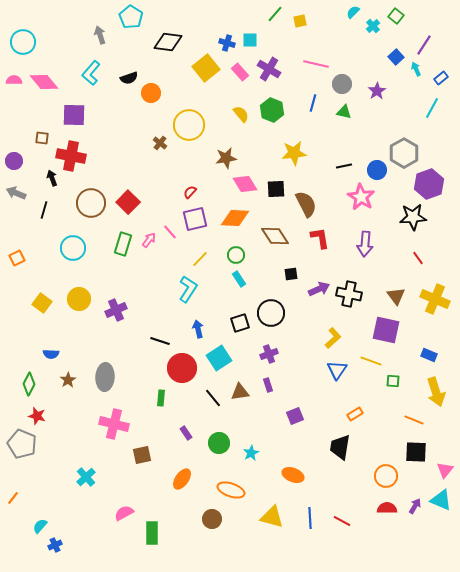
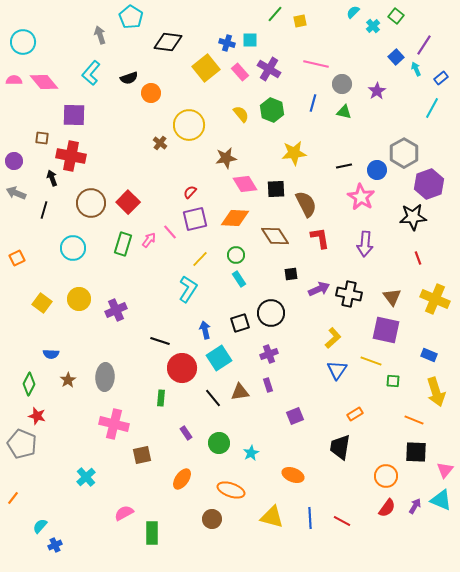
red line at (418, 258): rotated 16 degrees clockwise
brown triangle at (396, 296): moved 4 px left, 1 px down
blue arrow at (198, 329): moved 7 px right, 1 px down
red semicircle at (387, 508): rotated 126 degrees clockwise
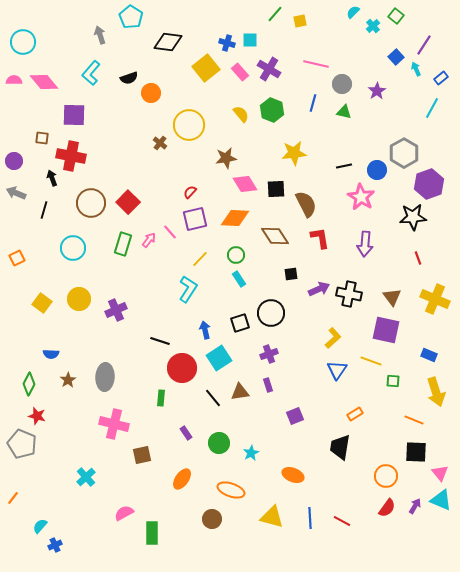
pink triangle at (445, 470): moved 5 px left, 3 px down; rotated 18 degrees counterclockwise
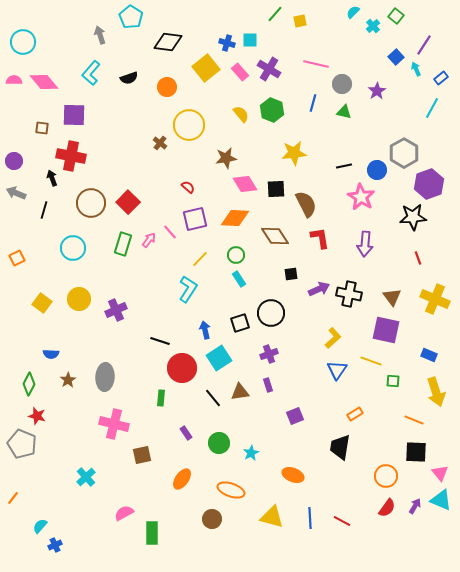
orange circle at (151, 93): moved 16 px right, 6 px up
brown square at (42, 138): moved 10 px up
red semicircle at (190, 192): moved 2 px left, 5 px up; rotated 88 degrees clockwise
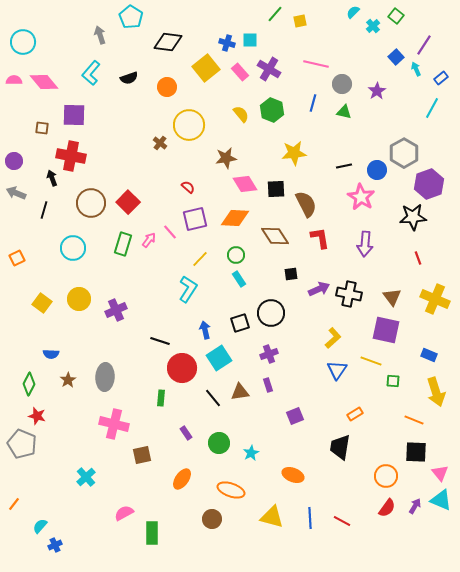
orange line at (13, 498): moved 1 px right, 6 px down
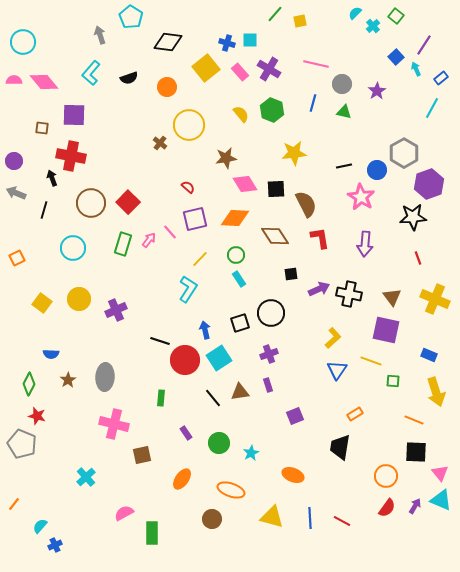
cyan semicircle at (353, 12): moved 2 px right, 1 px down
red circle at (182, 368): moved 3 px right, 8 px up
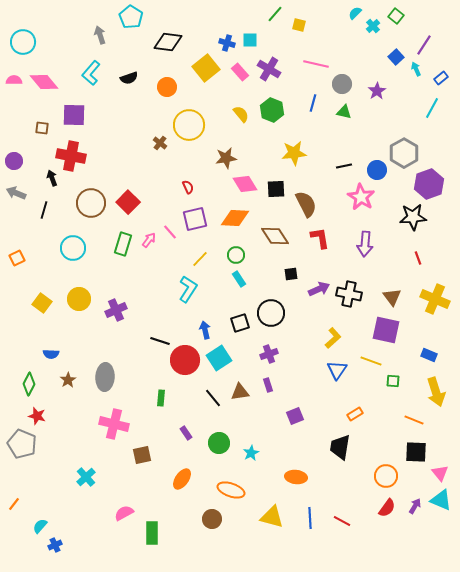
yellow square at (300, 21): moved 1 px left, 4 px down; rotated 24 degrees clockwise
red semicircle at (188, 187): rotated 24 degrees clockwise
orange ellipse at (293, 475): moved 3 px right, 2 px down; rotated 15 degrees counterclockwise
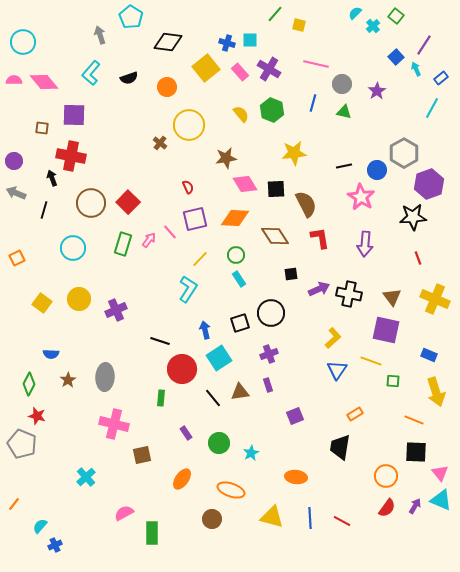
red circle at (185, 360): moved 3 px left, 9 px down
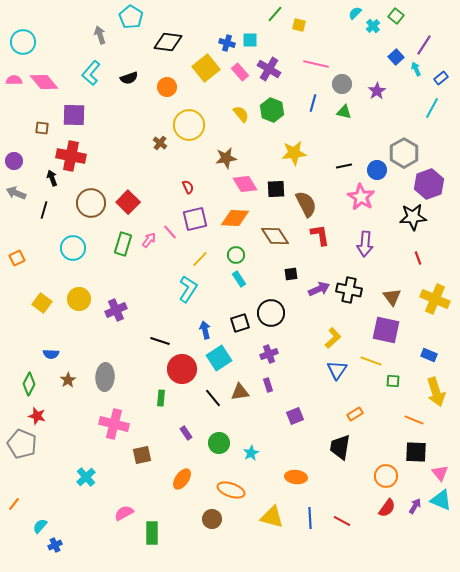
red L-shape at (320, 238): moved 3 px up
black cross at (349, 294): moved 4 px up
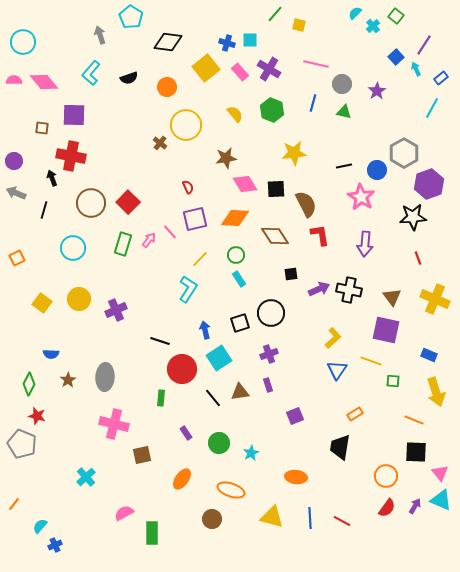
yellow semicircle at (241, 114): moved 6 px left
yellow circle at (189, 125): moved 3 px left
